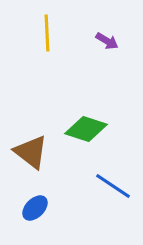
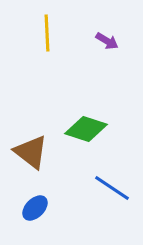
blue line: moved 1 px left, 2 px down
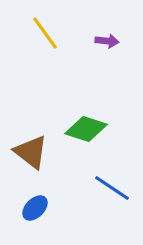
yellow line: moved 2 px left; rotated 33 degrees counterclockwise
purple arrow: rotated 25 degrees counterclockwise
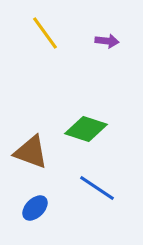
brown triangle: rotated 18 degrees counterclockwise
blue line: moved 15 px left
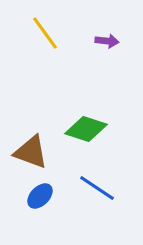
blue ellipse: moved 5 px right, 12 px up
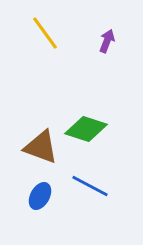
purple arrow: rotated 75 degrees counterclockwise
brown triangle: moved 10 px right, 5 px up
blue line: moved 7 px left, 2 px up; rotated 6 degrees counterclockwise
blue ellipse: rotated 16 degrees counterclockwise
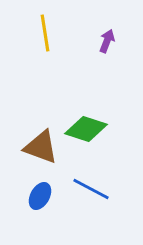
yellow line: rotated 27 degrees clockwise
blue line: moved 1 px right, 3 px down
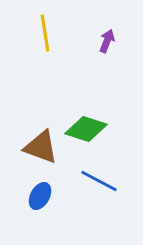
blue line: moved 8 px right, 8 px up
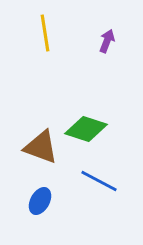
blue ellipse: moved 5 px down
